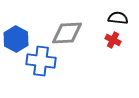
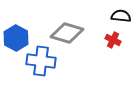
black semicircle: moved 3 px right, 2 px up
gray diamond: rotated 20 degrees clockwise
blue hexagon: moved 1 px up
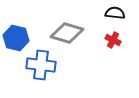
black semicircle: moved 6 px left, 3 px up
blue hexagon: rotated 15 degrees counterclockwise
blue cross: moved 4 px down
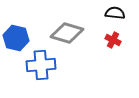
blue cross: rotated 12 degrees counterclockwise
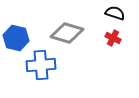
black semicircle: rotated 12 degrees clockwise
red cross: moved 2 px up
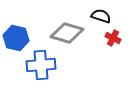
black semicircle: moved 14 px left, 3 px down
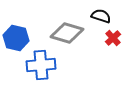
red cross: rotated 21 degrees clockwise
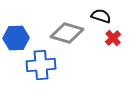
blue hexagon: rotated 15 degrees counterclockwise
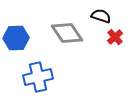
gray diamond: rotated 40 degrees clockwise
red cross: moved 2 px right, 1 px up
blue cross: moved 3 px left, 12 px down; rotated 8 degrees counterclockwise
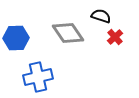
gray diamond: moved 1 px right
